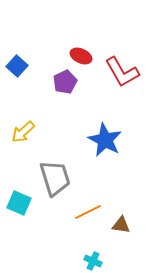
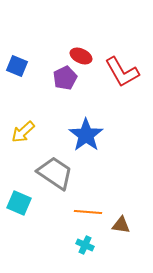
blue square: rotated 20 degrees counterclockwise
purple pentagon: moved 4 px up
blue star: moved 19 px left, 5 px up; rotated 8 degrees clockwise
gray trapezoid: moved 5 px up; rotated 39 degrees counterclockwise
orange line: rotated 32 degrees clockwise
cyan cross: moved 8 px left, 16 px up
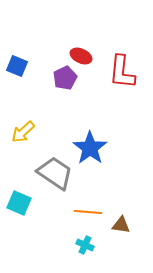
red L-shape: rotated 36 degrees clockwise
blue star: moved 4 px right, 13 px down
